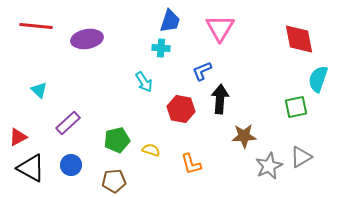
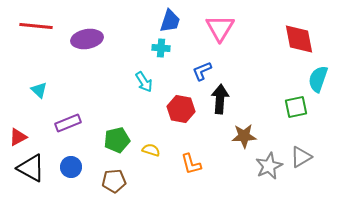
purple rectangle: rotated 20 degrees clockwise
blue circle: moved 2 px down
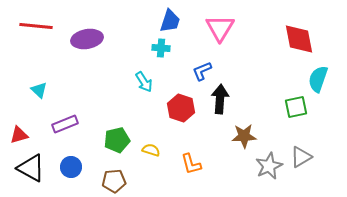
red hexagon: moved 1 px up; rotated 8 degrees clockwise
purple rectangle: moved 3 px left, 1 px down
red triangle: moved 1 px right, 2 px up; rotated 12 degrees clockwise
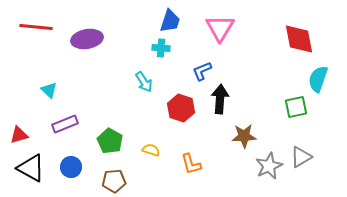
red line: moved 1 px down
cyan triangle: moved 10 px right
green pentagon: moved 7 px left, 1 px down; rotated 30 degrees counterclockwise
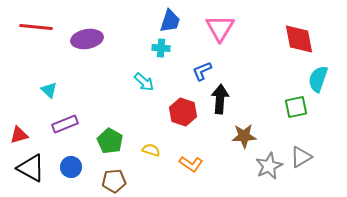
cyan arrow: rotated 15 degrees counterclockwise
red hexagon: moved 2 px right, 4 px down
orange L-shape: rotated 40 degrees counterclockwise
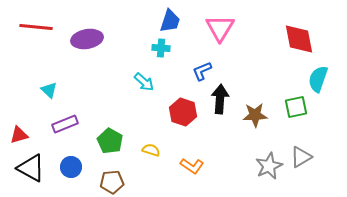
brown star: moved 11 px right, 21 px up
orange L-shape: moved 1 px right, 2 px down
brown pentagon: moved 2 px left, 1 px down
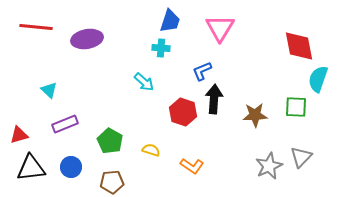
red diamond: moved 7 px down
black arrow: moved 6 px left
green square: rotated 15 degrees clockwise
gray triangle: rotated 15 degrees counterclockwise
black triangle: rotated 36 degrees counterclockwise
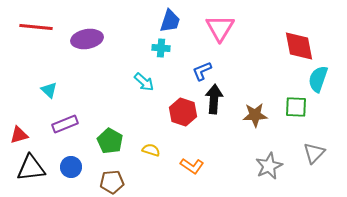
gray triangle: moved 13 px right, 4 px up
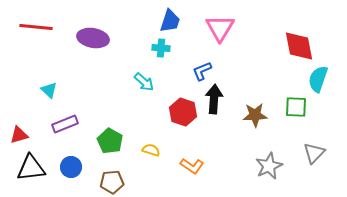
purple ellipse: moved 6 px right, 1 px up; rotated 20 degrees clockwise
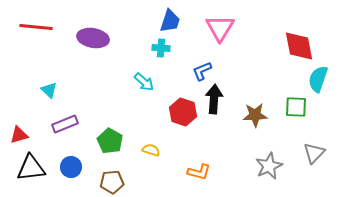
orange L-shape: moved 7 px right, 6 px down; rotated 20 degrees counterclockwise
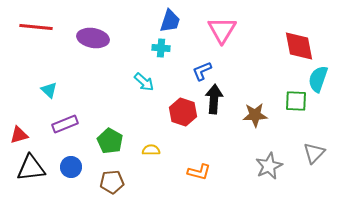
pink triangle: moved 2 px right, 2 px down
green square: moved 6 px up
yellow semicircle: rotated 18 degrees counterclockwise
